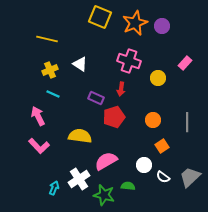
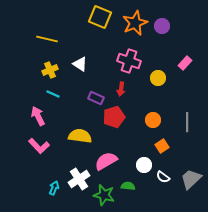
gray trapezoid: moved 1 px right, 2 px down
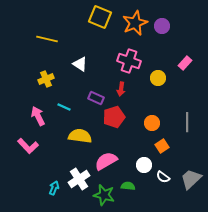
yellow cross: moved 4 px left, 9 px down
cyan line: moved 11 px right, 13 px down
orange circle: moved 1 px left, 3 px down
pink L-shape: moved 11 px left
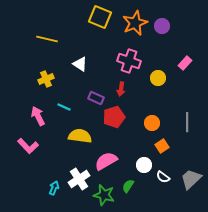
green semicircle: rotated 64 degrees counterclockwise
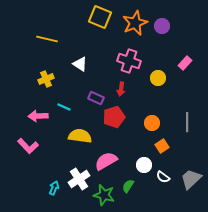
pink arrow: rotated 66 degrees counterclockwise
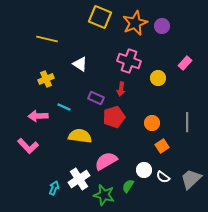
white circle: moved 5 px down
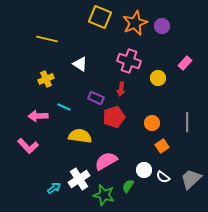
cyan arrow: rotated 32 degrees clockwise
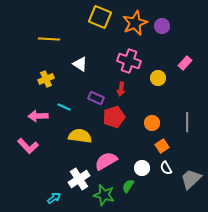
yellow line: moved 2 px right; rotated 10 degrees counterclockwise
white circle: moved 2 px left, 2 px up
white semicircle: moved 3 px right, 9 px up; rotated 24 degrees clockwise
cyan arrow: moved 10 px down
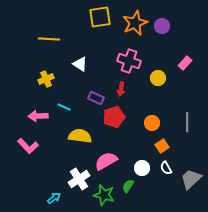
yellow square: rotated 30 degrees counterclockwise
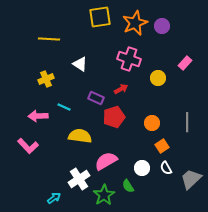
pink cross: moved 2 px up
red arrow: rotated 128 degrees counterclockwise
green semicircle: rotated 64 degrees counterclockwise
green star: rotated 25 degrees clockwise
